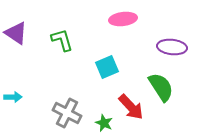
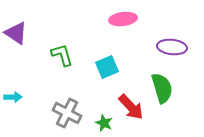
green L-shape: moved 15 px down
green semicircle: moved 1 px right, 1 px down; rotated 16 degrees clockwise
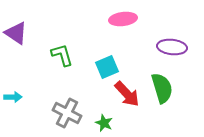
red arrow: moved 4 px left, 13 px up
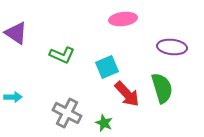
green L-shape: rotated 130 degrees clockwise
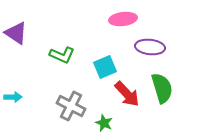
purple ellipse: moved 22 px left
cyan square: moved 2 px left
gray cross: moved 4 px right, 7 px up
